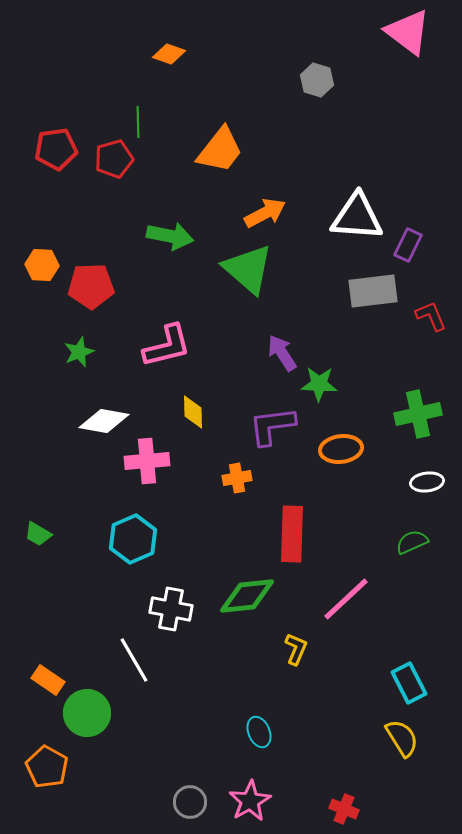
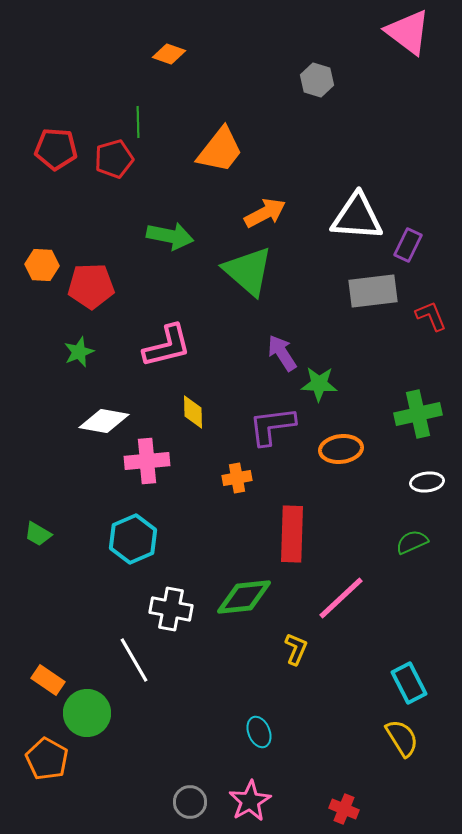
red pentagon at (56, 149): rotated 12 degrees clockwise
green triangle at (248, 269): moved 2 px down
green diamond at (247, 596): moved 3 px left, 1 px down
pink line at (346, 599): moved 5 px left, 1 px up
orange pentagon at (47, 767): moved 8 px up
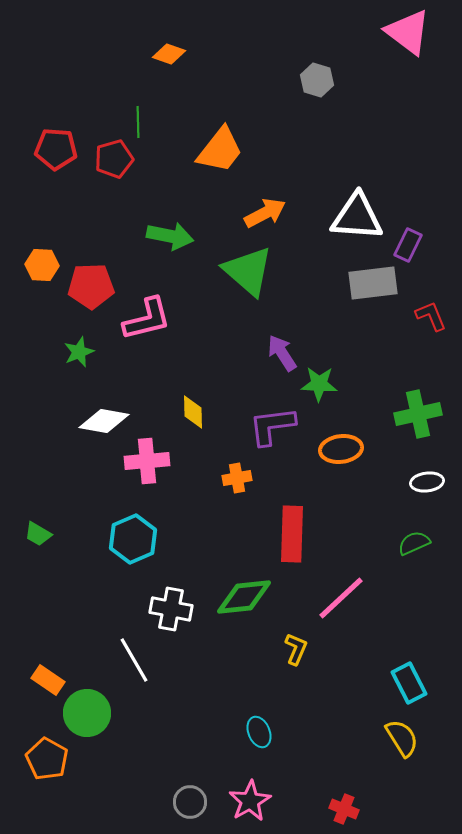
gray rectangle at (373, 291): moved 8 px up
pink L-shape at (167, 346): moved 20 px left, 27 px up
green semicircle at (412, 542): moved 2 px right, 1 px down
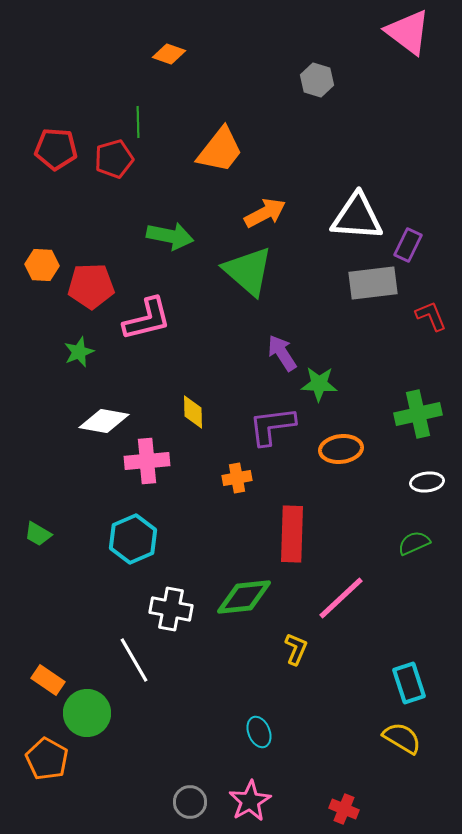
cyan rectangle at (409, 683): rotated 9 degrees clockwise
yellow semicircle at (402, 738): rotated 27 degrees counterclockwise
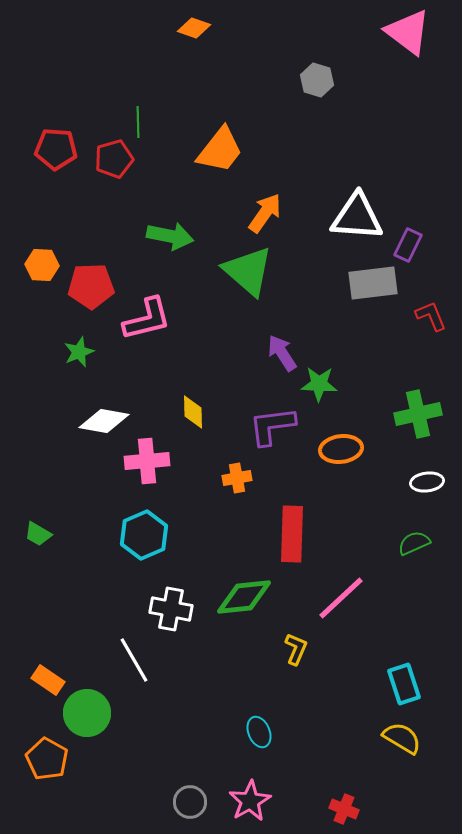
orange diamond at (169, 54): moved 25 px right, 26 px up
orange arrow at (265, 213): rotated 27 degrees counterclockwise
cyan hexagon at (133, 539): moved 11 px right, 4 px up
cyan rectangle at (409, 683): moved 5 px left, 1 px down
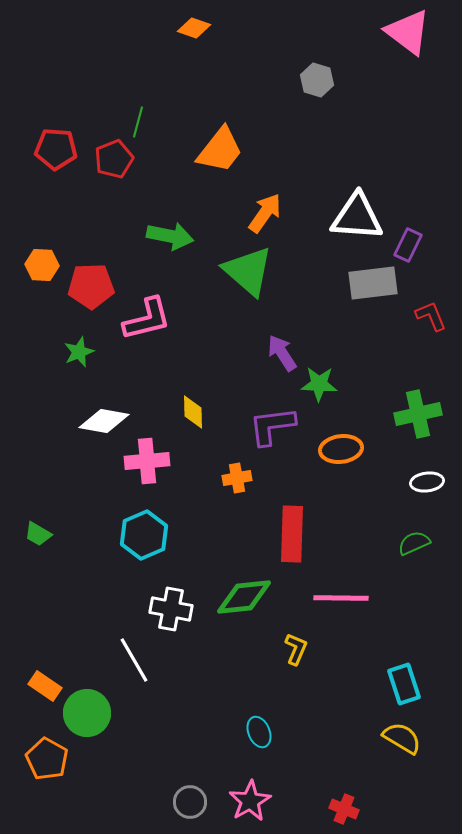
green line at (138, 122): rotated 16 degrees clockwise
red pentagon at (114, 159): rotated 6 degrees counterclockwise
pink line at (341, 598): rotated 44 degrees clockwise
orange rectangle at (48, 680): moved 3 px left, 6 px down
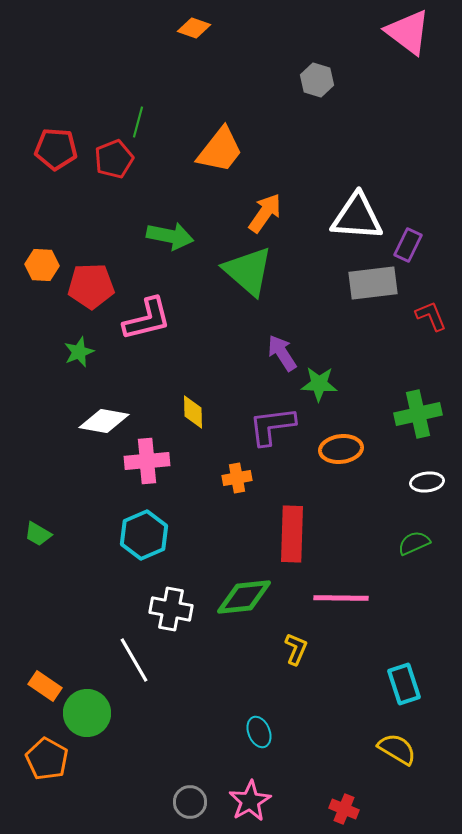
yellow semicircle at (402, 738): moved 5 px left, 11 px down
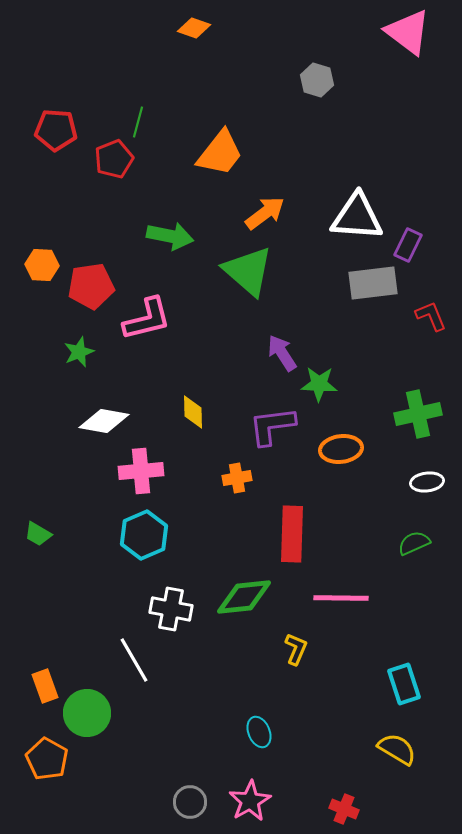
red pentagon at (56, 149): moved 19 px up
orange trapezoid at (220, 150): moved 3 px down
orange arrow at (265, 213): rotated 18 degrees clockwise
red pentagon at (91, 286): rotated 6 degrees counterclockwise
pink cross at (147, 461): moved 6 px left, 10 px down
orange rectangle at (45, 686): rotated 36 degrees clockwise
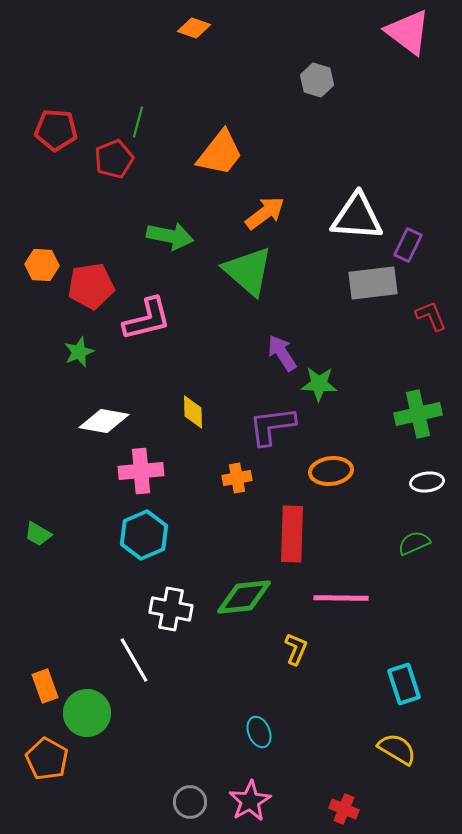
orange ellipse at (341, 449): moved 10 px left, 22 px down
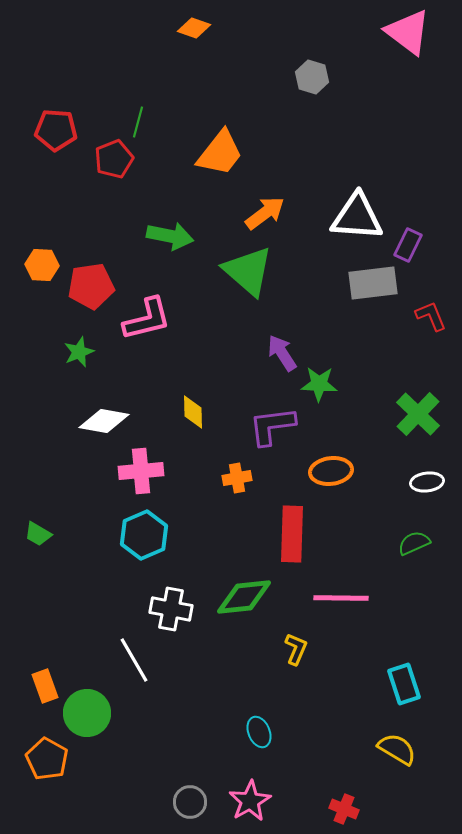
gray hexagon at (317, 80): moved 5 px left, 3 px up
green cross at (418, 414): rotated 33 degrees counterclockwise
